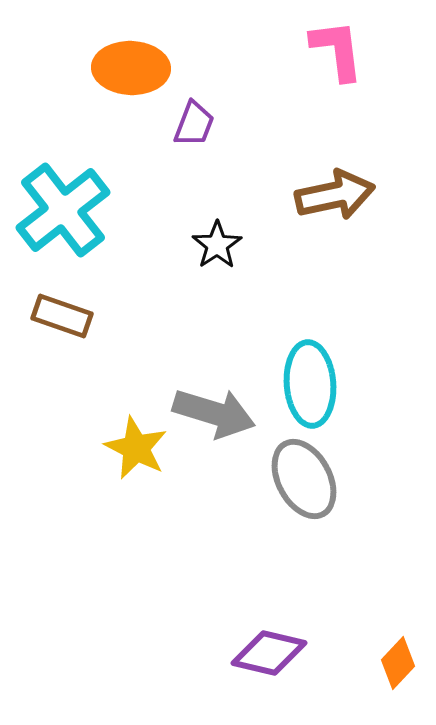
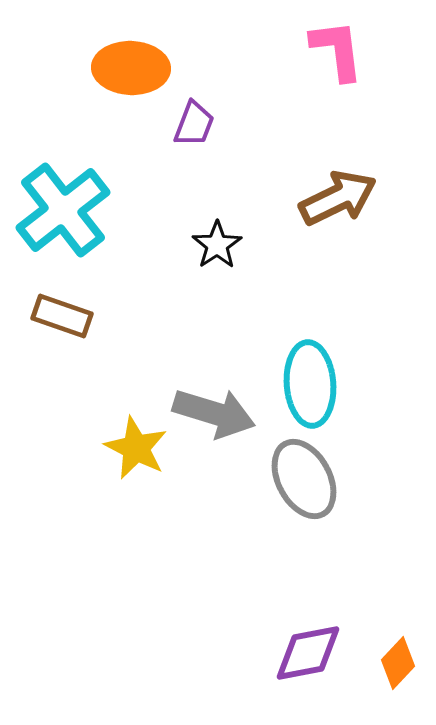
brown arrow: moved 3 px right, 3 px down; rotated 14 degrees counterclockwise
purple diamond: moved 39 px right; rotated 24 degrees counterclockwise
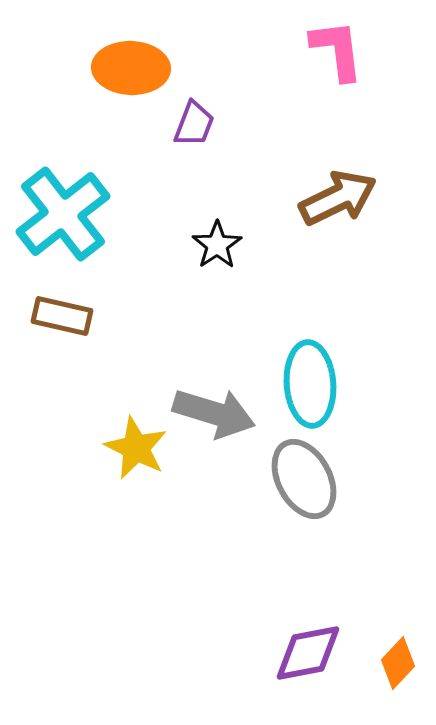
cyan cross: moved 4 px down
brown rectangle: rotated 6 degrees counterclockwise
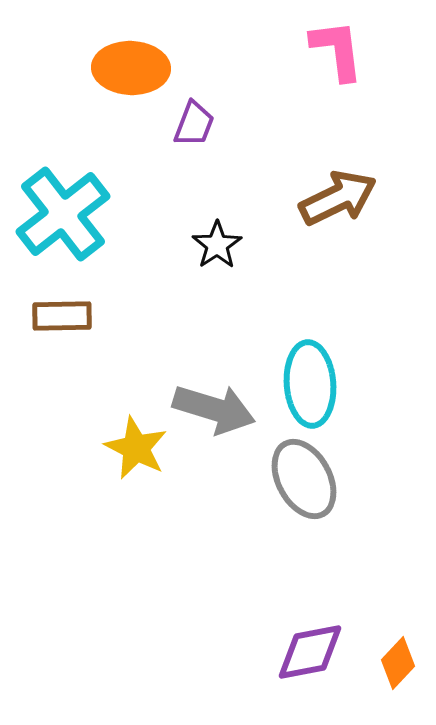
brown rectangle: rotated 14 degrees counterclockwise
gray arrow: moved 4 px up
purple diamond: moved 2 px right, 1 px up
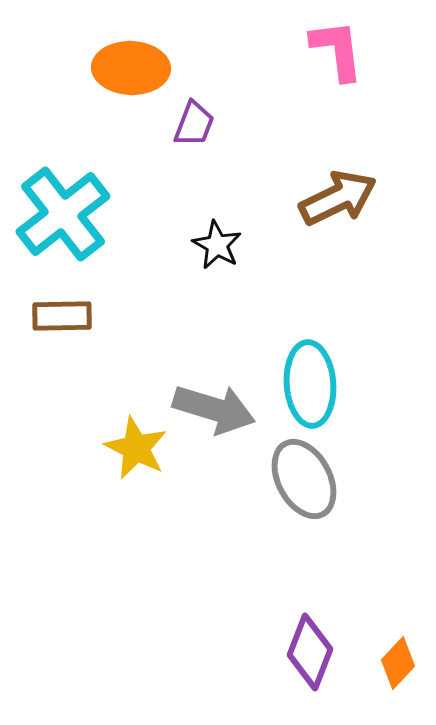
black star: rotated 9 degrees counterclockwise
purple diamond: rotated 58 degrees counterclockwise
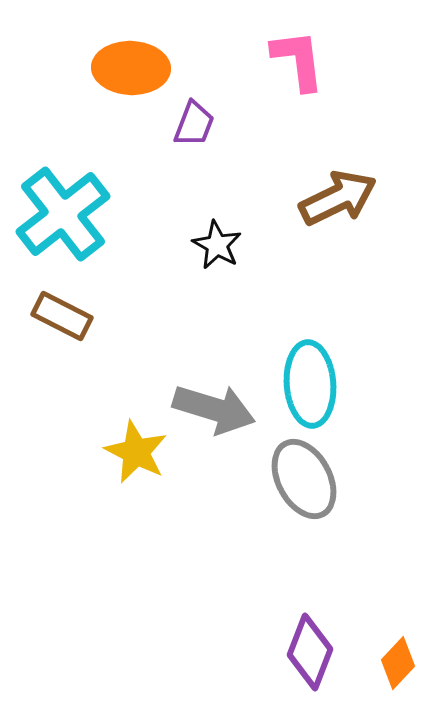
pink L-shape: moved 39 px left, 10 px down
brown rectangle: rotated 28 degrees clockwise
yellow star: moved 4 px down
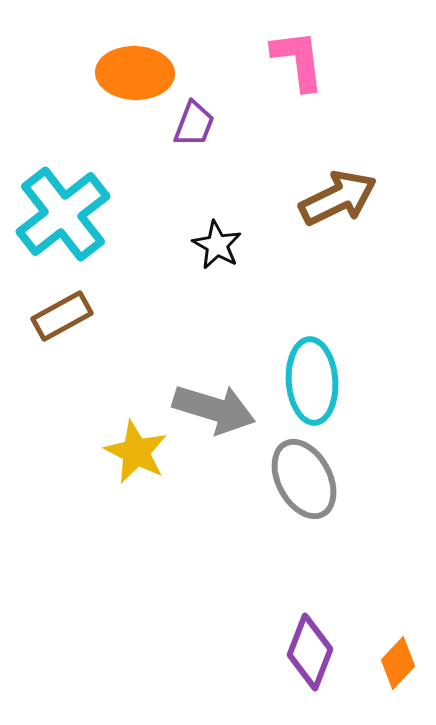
orange ellipse: moved 4 px right, 5 px down
brown rectangle: rotated 56 degrees counterclockwise
cyan ellipse: moved 2 px right, 3 px up
